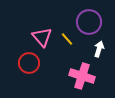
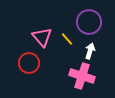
white arrow: moved 9 px left, 2 px down
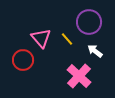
pink triangle: moved 1 px left, 1 px down
white arrow: moved 5 px right; rotated 70 degrees counterclockwise
red circle: moved 6 px left, 3 px up
pink cross: moved 3 px left; rotated 25 degrees clockwise
